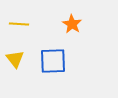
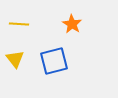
blue square: moved 1 px right; rotated 12 degrees counterclockwise
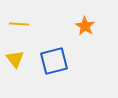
orange star: moved 13 px right, 2 px down
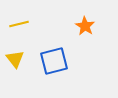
yellow line: rotated 18 degrees counterclockwise
